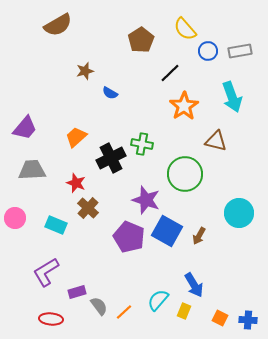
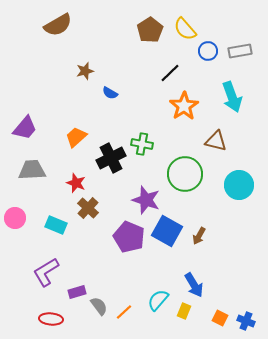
brown pentagon: moved 9 px right, 10 px up
cyan circle: moved 28 px up
blue cross: moved 2 px left, 1 px down; rotated 18 degrees clockwise
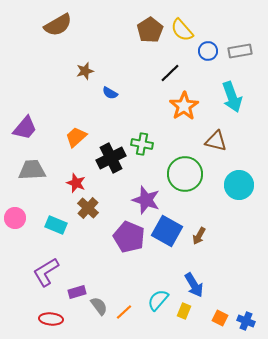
yellow semicircle: moved 3 px left, 1 px down
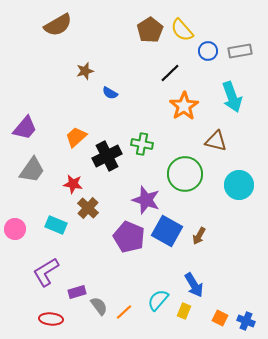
black cross: moved 4 px left, 2 px up
gray trapezoid: rotated 128 degrees clockwise
red star: moved 3 px left, 1 px down; rotated 12 degrees counterclockwise
pink circle: moved 11 px down
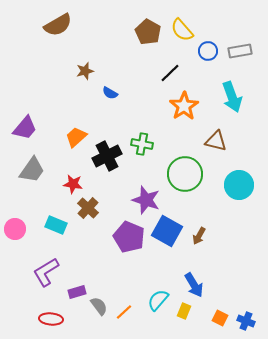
brown pentagon: moved 2 px left, 2 px down; rotated 10 degrees counterclockwise
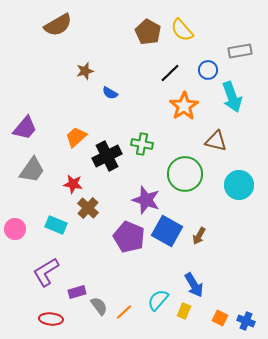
blue circle: moved 19 px down
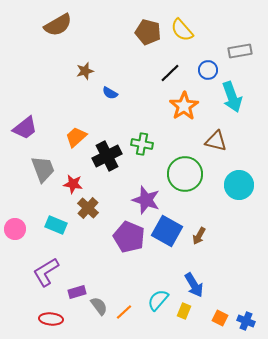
brown pentagon: rotated 15 degrees counterclockwise
purple trapezoid: rotated 12 degrees clockwise
gray trapezoid: moved 11 px right, 1 px up; rotated 56 degrees counterclockwise
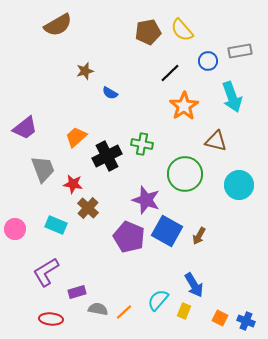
brown pentagon: rotated 25 degrees counterclockwise
blue circle: moved 9 px up
gray semicircle: moved 1 px left, 3 px down; rotated 42 degrees counterclockwise
